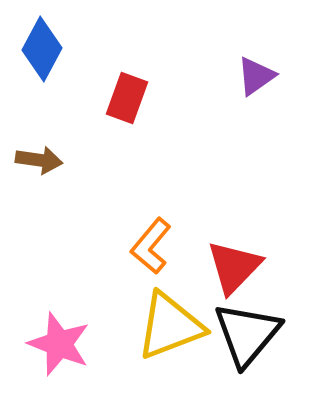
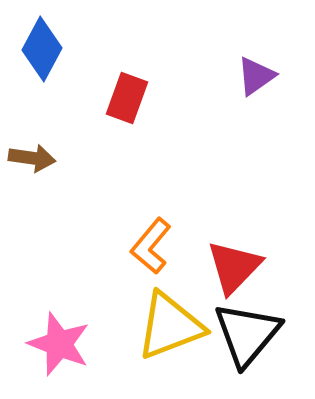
brown arrow: moved 7 px left, 2 px up
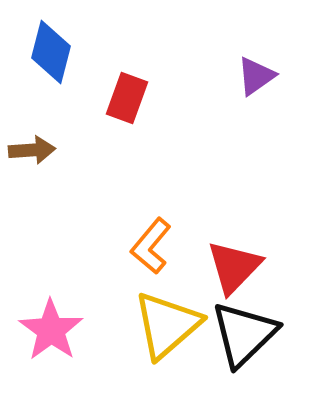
blue diamond: moved 9 px right, 3 px down; rotated 14 degrees counterclockwise
brown arrow: moved 8 px up; rotated 12 degrees counterclockwise
yellow triangle: moved 3 px left, 1 px up; rotated 20 degrees counterclockwise
black triangle: moved 3 px left; rotated 6 degrees clockwise
pink star: moved 8 px left, 14 px up; rotated 14 degrees clockwise
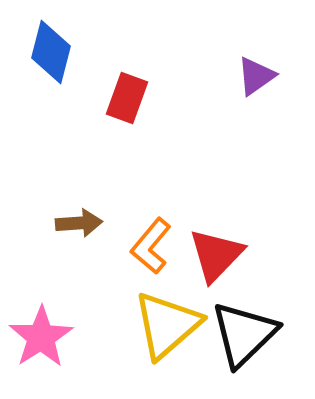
brown arrow: moved 47 px right, 73 px down
red triangle: moved 18 px left, 12 px up
pink star: moved 10 px left, 7 px down; rotated 4 degrees clockwise
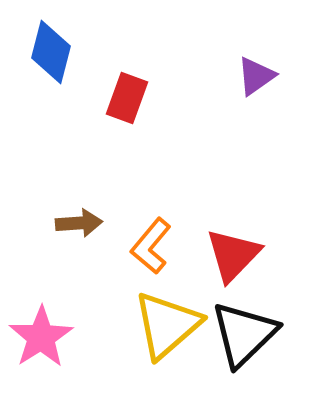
red triangle: moved 17 px right
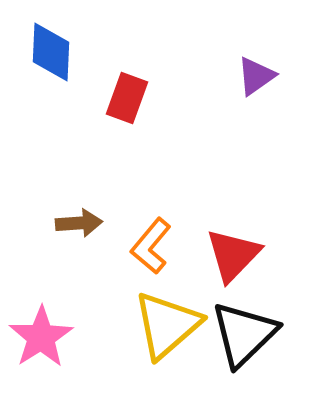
blue diamond: rotated 12 degrees counterclockwise
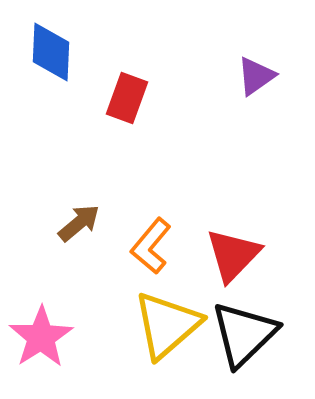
brown arrow: rotated 36 degrees counterclockwise
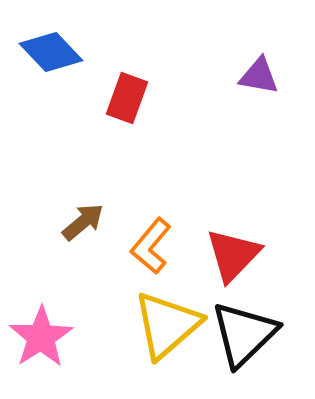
blue diamond: rotated 46 degrees counterclockwise
purple triangle: moved 3 px right; rotated 45 degrees clockwise
brown arrow: moved 4 px right, 1 px up
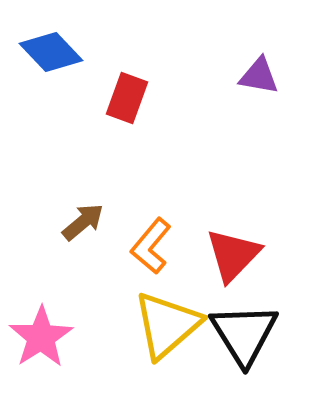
black triangle: rotated 18 degrees counterclockwise
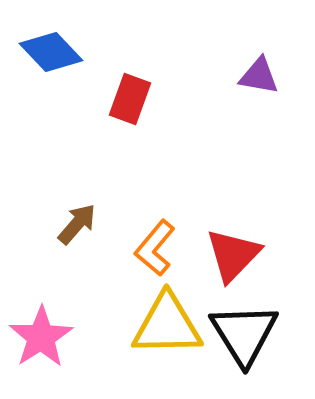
red rectangle: moved 3 px right, 1 px down
brown arrow: moved 6 px left, 2 px down; rotated 9 degrees counterclockwise
orange L-shape: moved 4 px right, 2 px down
yellow triangle: rotated 40 degrees clockwise
